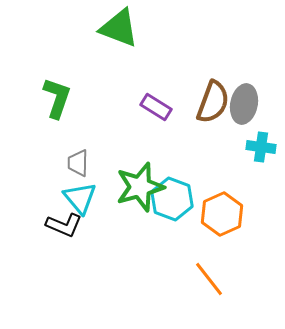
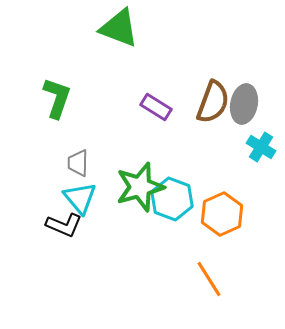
cyan cross: rotated 24 degrees clockwise
orange line: rotated 6 degrees clockwise
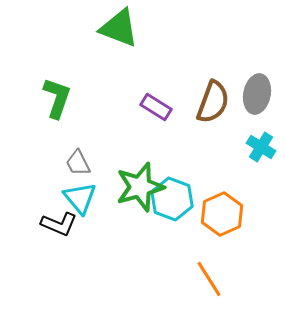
gray ellipse: moved 13 px right, 10 px up
gray trapezoid: rotated 28 degrees counterclockwise
black L-shape: moved 5 px left, 1 px up
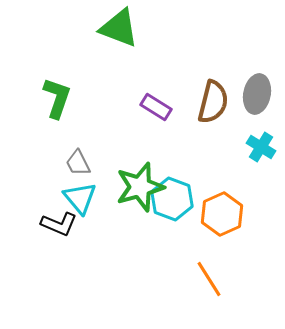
brown semicircle: rotated 6 degrees counterclockwise
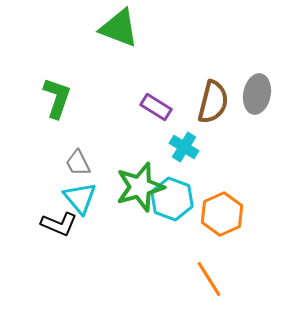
cyan cross: moved 77 px left
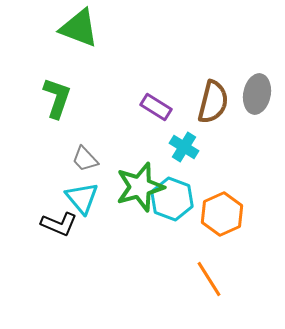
green triangle: moved 40 px left
gray trapezoid: moved 7 px right, 4 px up; rotated 16 degrees counterclockwise
cyan triangle: moved 2 px right
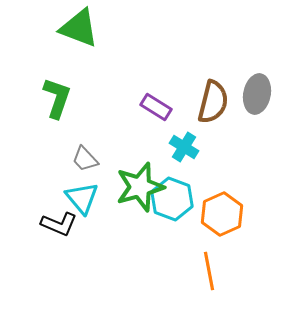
orange line: moved 8 px up; rotated 21 degrees clockwise
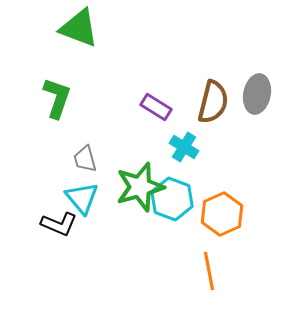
gray trapezoid: rotated 28 degrees clockwise
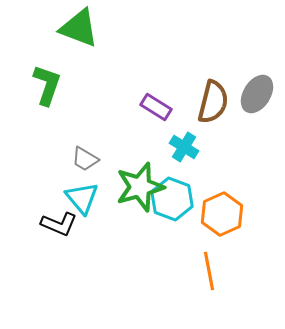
gray ellipse: rotated 21 degrees clockwise
green L-shape: moved 10 px left, 13 px up
gray trapezoid: rotated 44 degrees counterclockwise
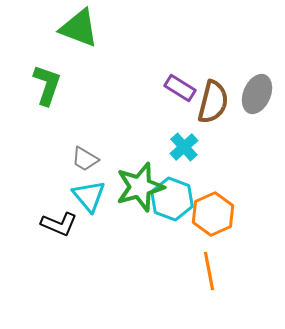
gray ellipse: rotated 9 degrees counterclockwise
purple rectangle: moved 24 px right, 19 px up
cyan cross: rotated 16 degrees clockwise
cyan triangle: moved 7 px right, 2 px up
orange hexagon: moved 9 px left
